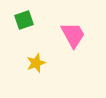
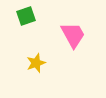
green square: moved 2 px right, 4 px up
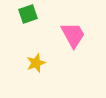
green square: moved 2 px right, 2 px up
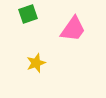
pink trapezoid: moved 6 px up; rotated 64 degrees clockwise
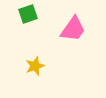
yellow star: moved 1 px left, 3 px down
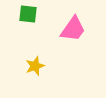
green square: rotated 24 degrees clockwise
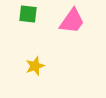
pink trapezoid: moved 1 px left, 8 px up
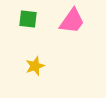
green square: moved 5 px down
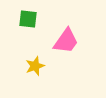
pink trapezoid: moved 6 px left, 20 px down
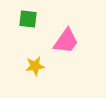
yellow star: rotated 12 degrees clockwise
